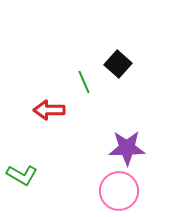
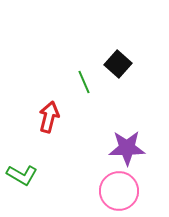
red arrow: moved 7 px down; rotated 104 degrees clockwise
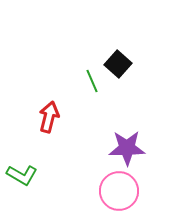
green line: moved 8 px right, 1 px up
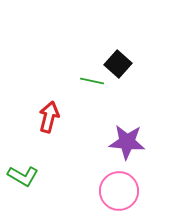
green line: rotated 55 degrees counterclockwise
purple star: moved 6 px up; rotated 6 degrees clockwise
green L-shape: moved 1 px right, 1 px down
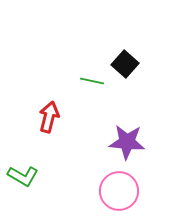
black square: moved 7 px right
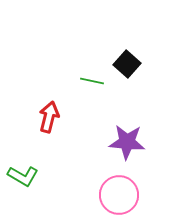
black square: moved 2 px right
pink circle: moved 4 px down
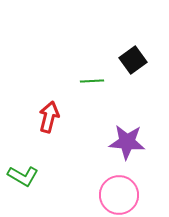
black square: moved 6 px right, 4 px up; rotated 12 degrees clockwise
green line: rotated 15 degrees counterclockwise
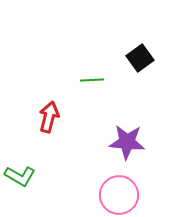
black square: moved 7 px right, 2 px up
green line: moved 1 px up
green L-shape: moved 3 px left
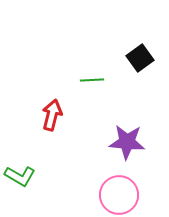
red arrow: moved 3 px right, 2 px up
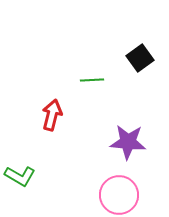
purple star: moved 1 px right
